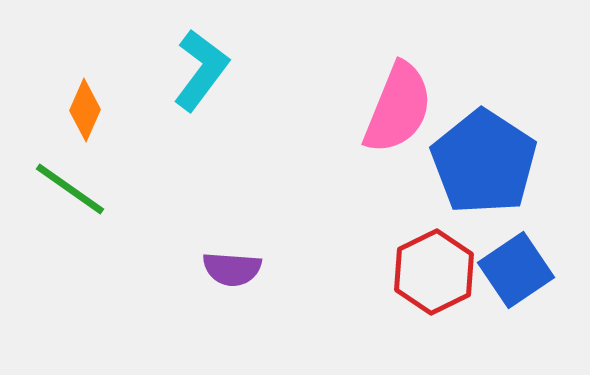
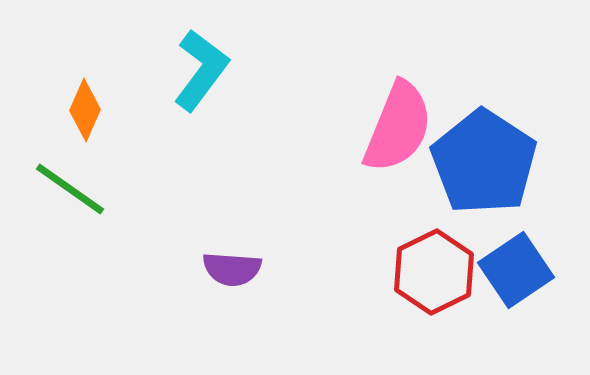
pink semicircle: moved 19 px down
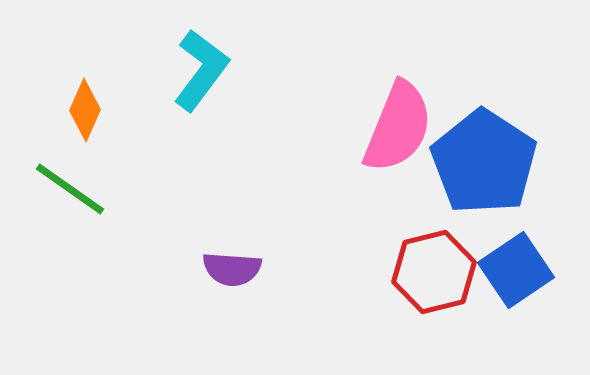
red hexagon: rotated 12 degrees clockwise
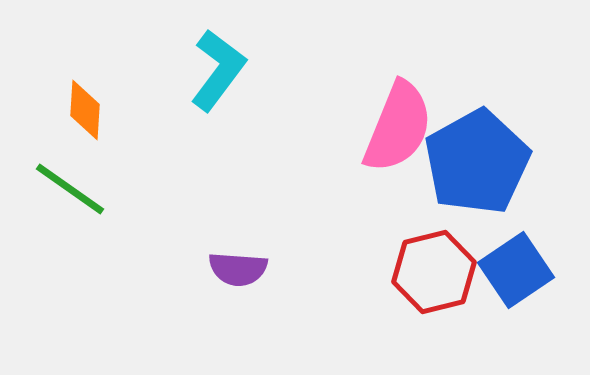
cyan L-shape: moved 17 px right
orange diamond: rotated 20 degrees counterclockwise
blue pentagon: moved 7 px left; rotated 10 degrees clockwise
purple semicircle: moved 6 px right
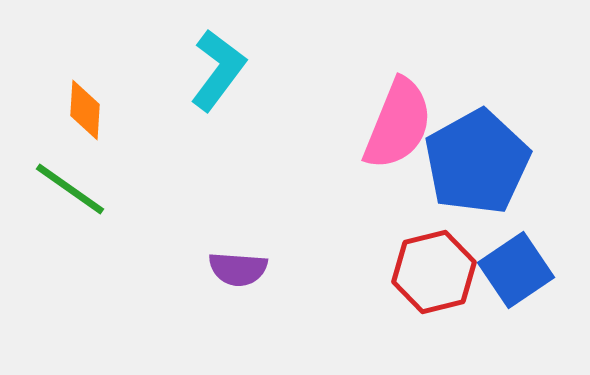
pink semicircle: moved 3 px up
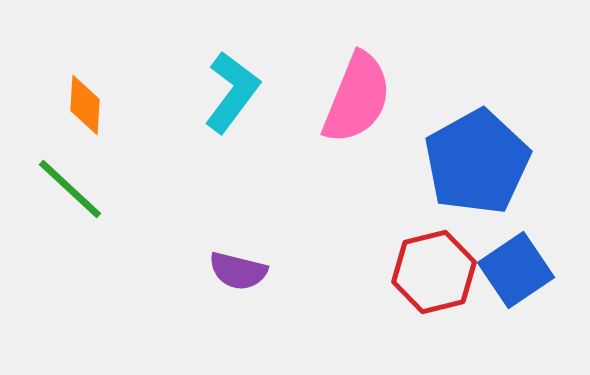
cyan L-shape: moved 14 px right, 22 px down
orange diamond: moved 5 px up
pink semicircle: moved 41 px left, 26 px up
green line: rotated 8 degrees clockwise
purple semicircle: moved 2 px down; rotated 10 degrees clockwise
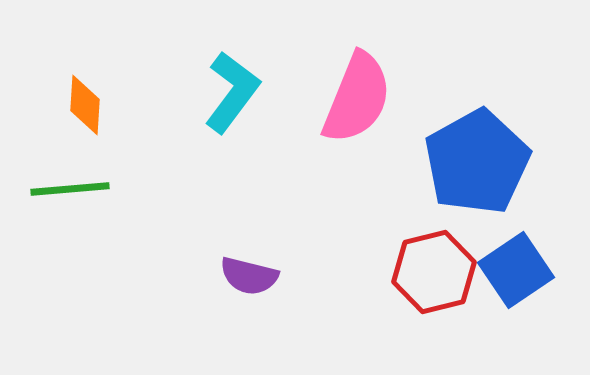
green line: rotated 48 degrees counterclockwise
purple semicircle: moved 11 px right, 5 px down
